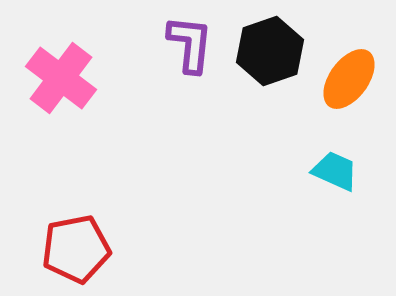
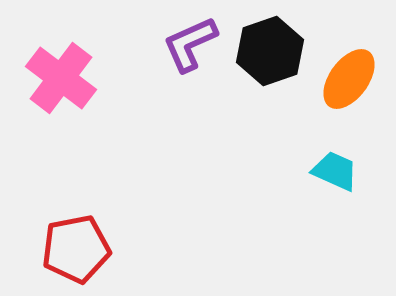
purple L-shape: rotated 120 degrees counterclockwise
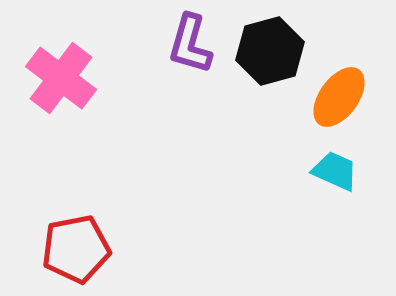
purple L-shape: rotated 50 degrees counterclockwise
black hexagon: rotated 4 degrees clockwise
orange ellipse: moved 10 px left, 18 px down
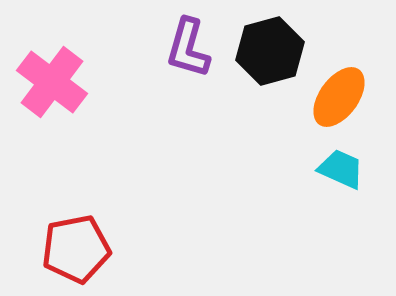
purple L-shape: moved 2 px left, 4 px down
pink cross: moved 9 px left, 4 px down
cyan trapezoid: moved 6 px right, 2 px up
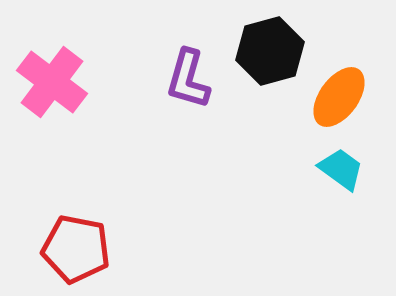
purple L-shape: moved 31 px down
cyan trapezoid: rotated 12 degrees clockwise
red pentagon: rotated 22 degrees clockwise
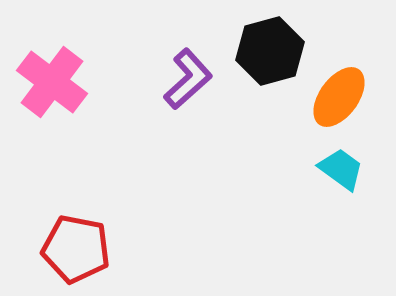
purple L-shape: rotated 148 degrees counterclockwise
